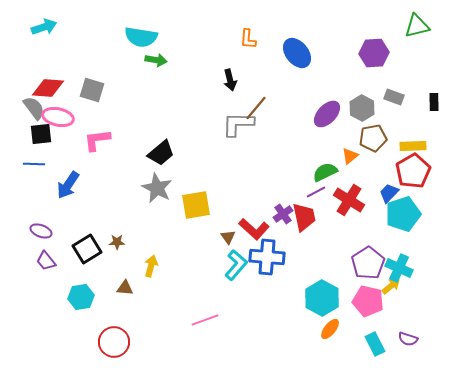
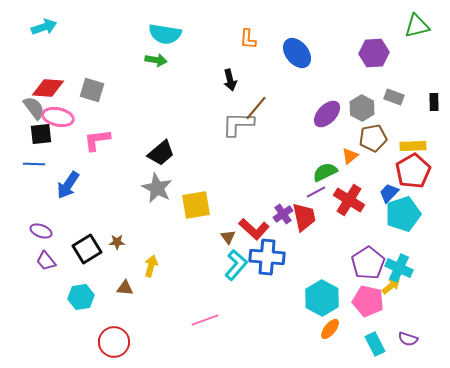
cyan semicircle at (141, 37): moved 24 px right, 3 px up
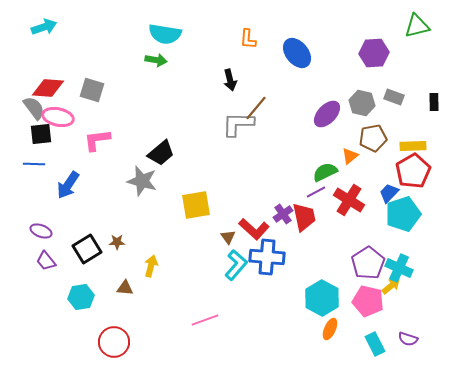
gray hexagon at (362, 108): moved 5 px up; rotated 15 degrees counterclockwise
gray star at (157, 188): moved 15 px left, 7 px up; rotated 12 degrees counterclockwise
orange ellipse at (330, 329): rotated 15 degrees counterclockwise
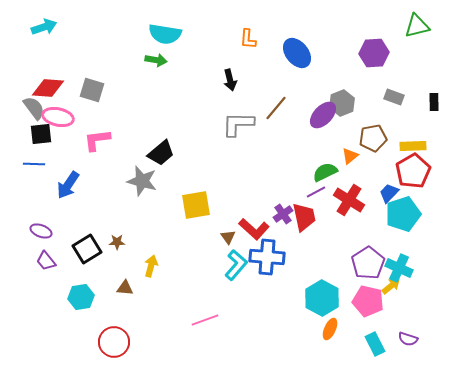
gray hexagon at (362, 103): moved 20 px left; rotated 25 degrees clockwise
brown line at (256, 108): moved 20 px right
purple ellipse at (327, 114): moved 4 px left, 1 px down
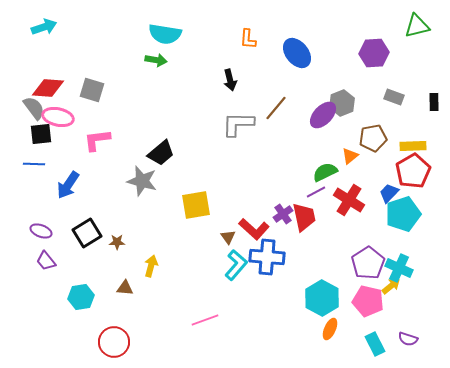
black square at (87, 249): moved 16 px up
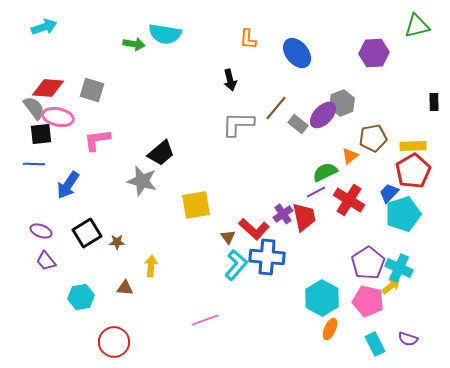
green arrow at (156, 60): moved 22 px left, 16 px up
gray rectangle at (394, 97): moved 96 px left, 27 px down; rotated 18 degrees clockwise
yellow arrow at (151, 266): rotated 10 degrees counterclockwise
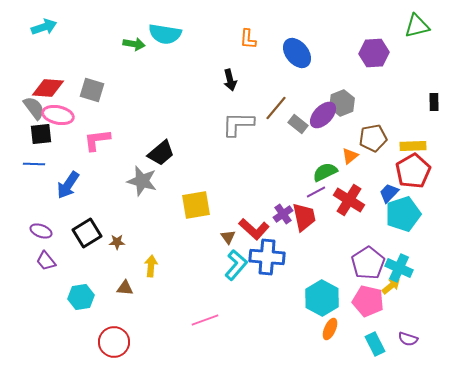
pink ellipse at (58, 117): moved 2 px up
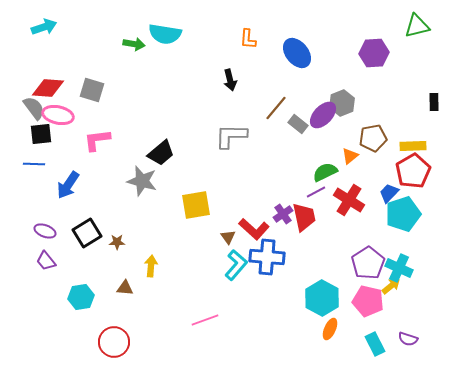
gray L-shape at (238, 124): moved 7 px left, 12 px down
purple ellipse at (41, 231): moved 4 px right
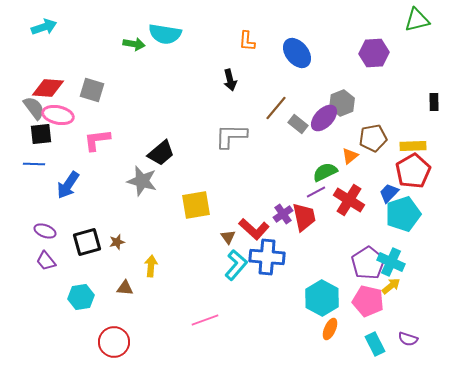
green triangle at (417, 26): moved 6 px up
orange L-shape at (248, 39): moved 1 px left, 2 px down
purple ellipse at (323, 115): moved 1 px right, 3 px down
black square at (87, 233): moved 9 px down; rotated 16 degrees clockwise
brown star at (117, 242): rotated 14 degrees counterclockwise
cyan cross at (399, 268): moved 8 px left, 6 px up
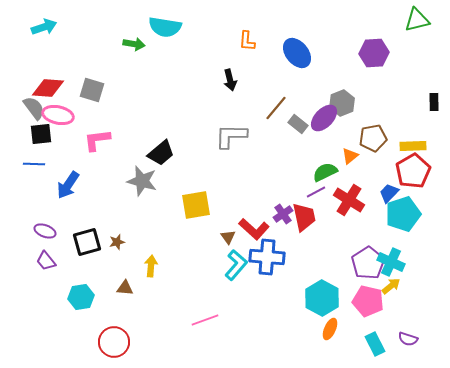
cyan semicircle at (165, 34): moved 7 px up
